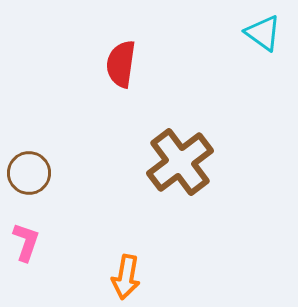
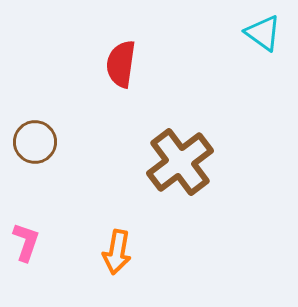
brown circle: moved 6 px right, 31 px up
orange arrow: moved 9 px left, 25 px up
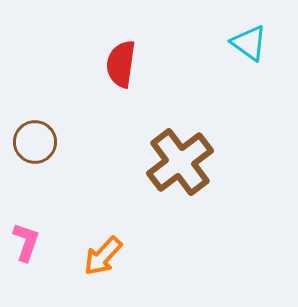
cyan triangle: moved 14 px left, 10 px down
orange arrow: moved 14 px left, 4 px down; rotated 33 degrees clockwise
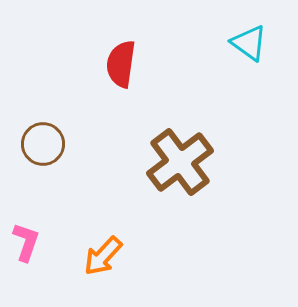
brown circle: moved 8 px right, 2 px down
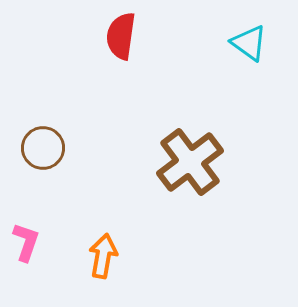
red semicircle: moved 28 px up
brown circle: moved 4 px down
brown cross: moved 10 px right
orange arrow: rotated 147 degrees clockwise
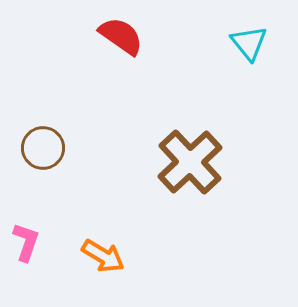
red semicircle: rotated 117 degrees clockwise
cyan triangle: rotated 15 degrees clockwise
brown cross: rotated 6 degrees counterclockwise
orange arrow: rotated 111 degrees clockwise
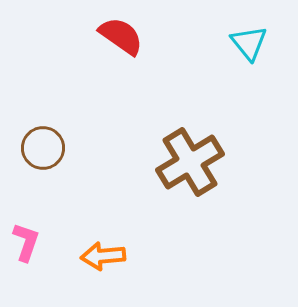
brown cross: rotated 12 degrees clockwise
orange arrow: rotated 144 degrees clockwise
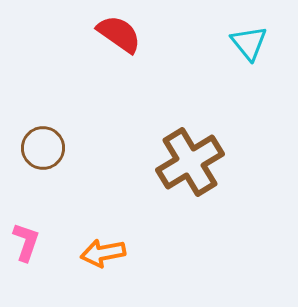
red semicircle: moved 2 px left, 2 px up
orange arrow: moved 3 px up; rotated 6 degrees counterclockwise
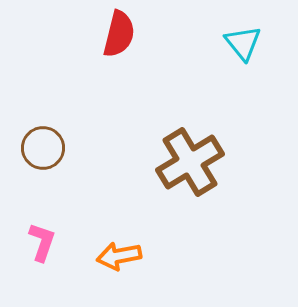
red semicircle: rotated 69 degrees clockwise
cyan triangle: moved 6 px left
pink L-shape: moved 16 px right
orange arrow: moved 16 px right, 3 px down
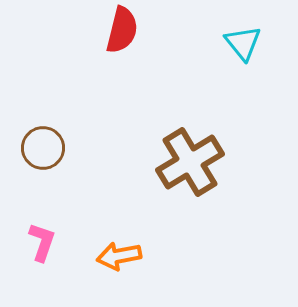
red semicircle: moved 3 px right, 4 px up
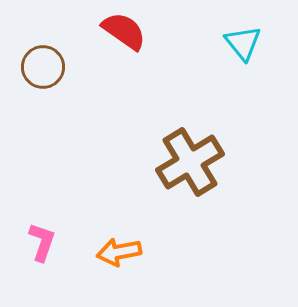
red semicircle: moved 2 px right, 1 px down; rotated 69 degrees counterclockwise
brown circle: moved 81 px up
orange arrow: moved 4 px up
